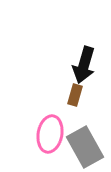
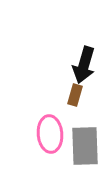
pink ellipse: rotated 15 degrees counterclockwise
gray rectangle: moved 1 px up; rotated 27 degrees clockwise
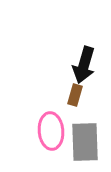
pink ellipse: moved 1 px right, 3 px up
gray rectangle: moved 4 px up
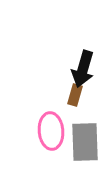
black arrow: moved 1 px left, 4 px down
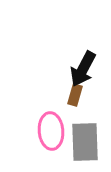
black arrow: rotated 12 degrees clockwise
